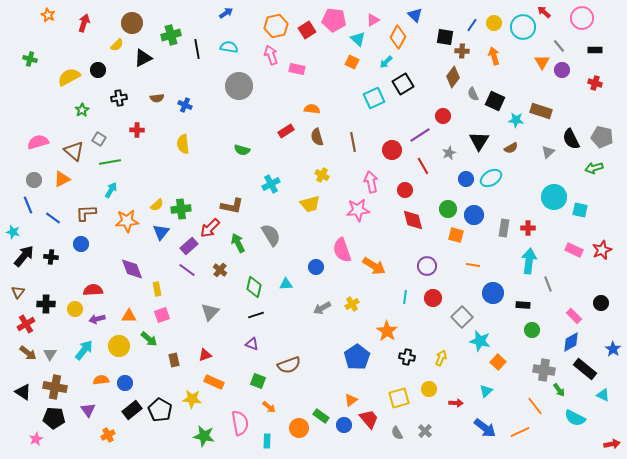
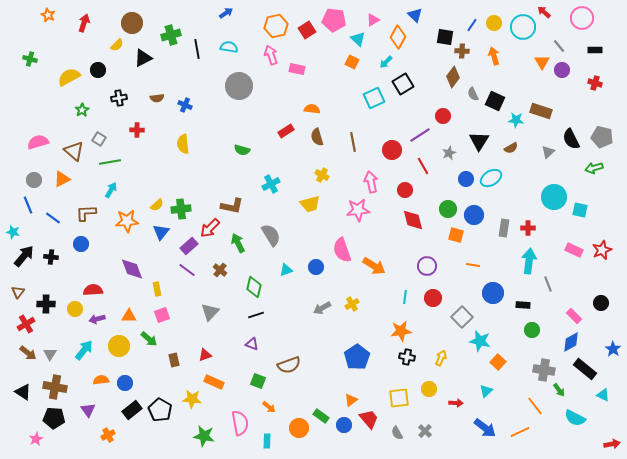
cyan triangle at (286, 284): moved 14 px up; rotated 16 degrees counterclockwise
orange star at (387, 331): moved 14 px right; rotated 30 degrees clockwise
yellow square at (399, 398): rotated 10 degrees clockwise
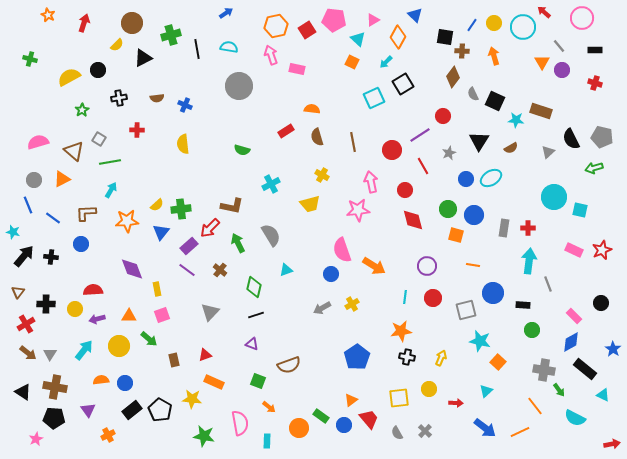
blue circle at (316, 267): moved 15 px right, 7 px down
gray square at (462, 317): moved 4 px right, 7 px up; rotated 30 degrees clockwise
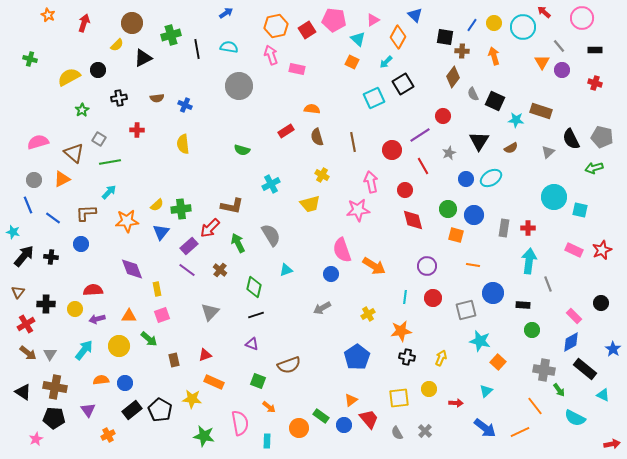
brown triangle at (74, 151): moved 2 px down
cyan arrow at (111, 190): moved 2 px left, 2 px down; rotated 14 degrees clockwise
yellow cross at (352, 304): moved 16 px right, 10 px down
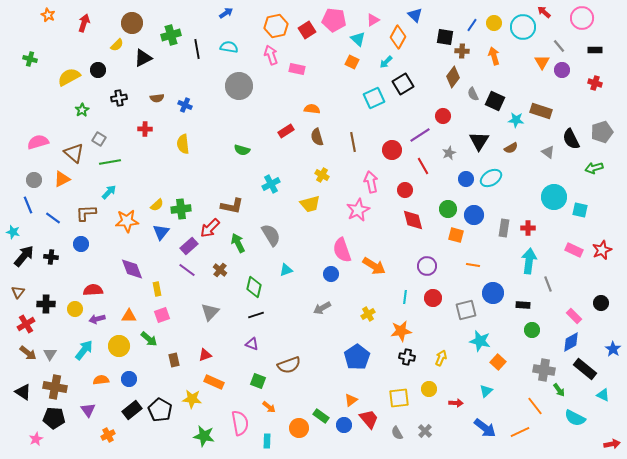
red cross at (137, 130): moved 8 px right, 1 px up
gray pentagon at (602, 137): moved 5 px up; rotated 30 degrees counterclockwise
gray triangle at (548, 152): rotated 40 degrees counterclockwise
pink star at (358, 210): rotated 20 degrees counterclockwise
blue circle at (125, 383): moved 4 px right, 4 px up
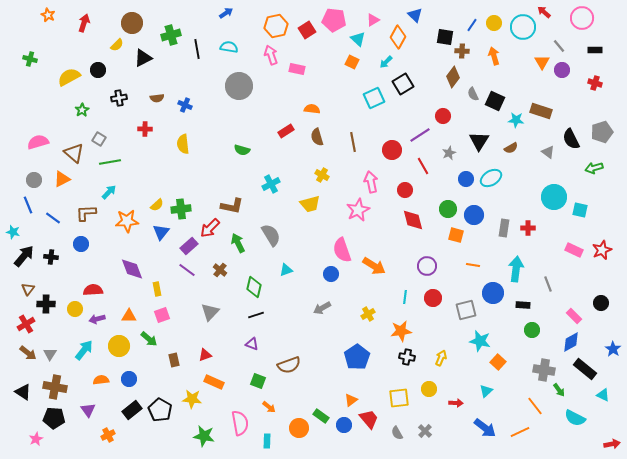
cyan arrow at (529, 261): moved 13 px left, 8 px down
brown triangle at (18, 292): moved 10 px right, 3 px up
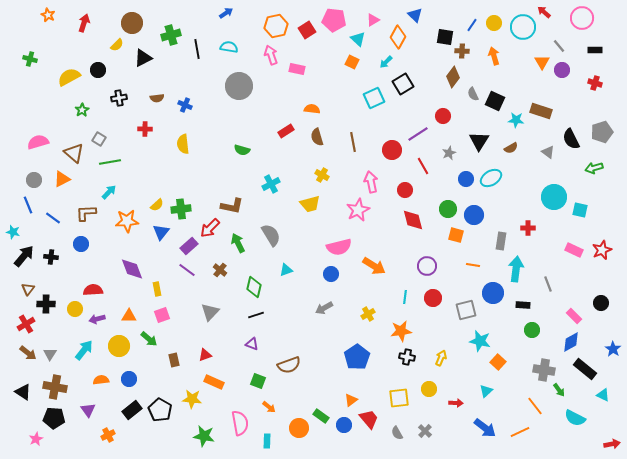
purple line at (420, 135): moved 2 px left, 1 px up
gray rectangle at (504, 228): moved 3 px left, 13 px down
pink semicircle at (342, 250): moved 3 px left, 3 px up; rotated 85 degrees counterclockwise
gray arrow at (322, 308): moved 2 px right
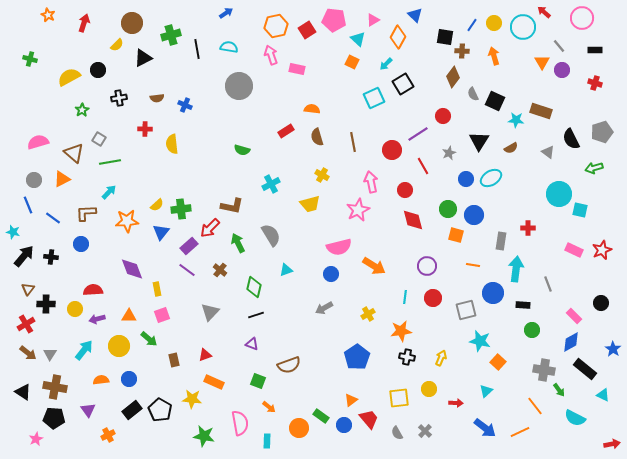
cyan arrow at (386, 62): moved 2 px down
yellow semicircle at (183, 144): moved 11 px left
cyan circle at (554, 197): moved 5 px right, 3 px up
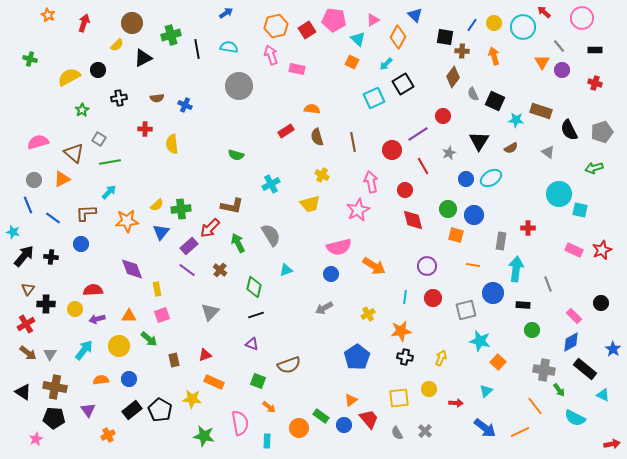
black semicircle at (571, 139): moved 2 px left, 9 px up
green semicircle at (242, 150): moved 6 px left, 5 px down
black cross at (407, 357): moved 2 px left
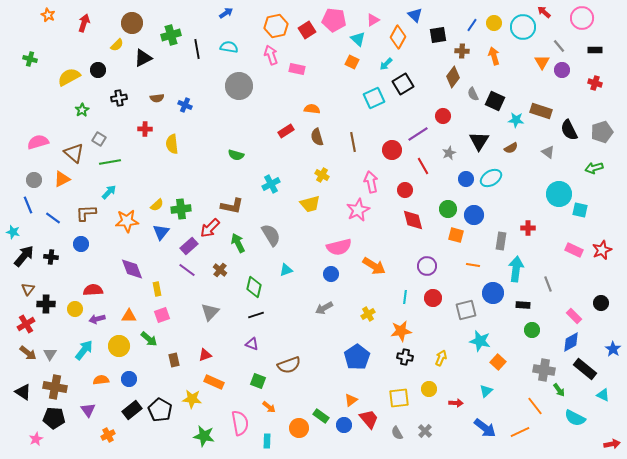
black square at (445, 37): moved 7 px left, 2 px up; rotated 18 degrees counterclockwise
